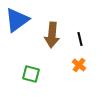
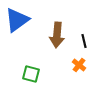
brown arrow: moved 5 px right
black line: moved 4 px right, 2 px down
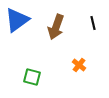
brown arrow: moved 1 px left, 8 px up; rotated 15 degrees clockwise
black line: moved 9 px right, 18 px up
green square: moved 1 px right, 3 px down
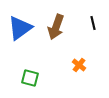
blue triangle: moved 3 px right, 8 px down
green square: moved 2 px left, 1 px down
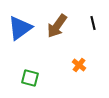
brown arrow: moved 1 px right, 1 px up; rotated 15 degrees clockwise
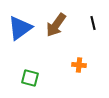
brown arrow: moved 1 px left, 1 px up
orange cross: rotated 32 degrees counterclockwise
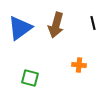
brown arrow: rotated 20 degrees counterclockwise
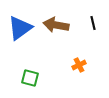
brown arrow: rotated 85 degrees clockwise
orange cross: rotated 32 degrees counterclockwise
